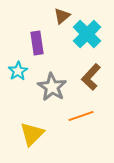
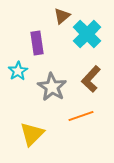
brown L-shape: moved 2 px down
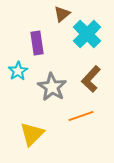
brown triangle: moved 2 px up
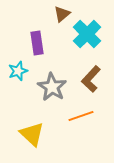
cyan star: rotated 12 degrees clockwise
yellow triangle: rotated 32 degrees counterclockwise
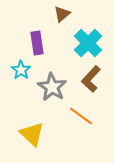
cyan cross: moved 1 px right, 9 px down
cyan star: moved 3 px right, 1 px up; rotated 18 degrees counterclockwise
orange line: rotated 55 degrees clockwise
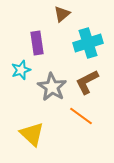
cyan cross: rotated 28 degrees clockwise
cyan star: rotated 18 degrees clockwise
brown L-shape: moved 4 px left, 3 px down; rotated 20 degrees clockwise
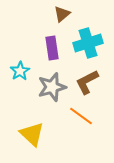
purple rectangle: moved 15 px right, 5 px down
cyan star: moved 1 px left, 1 px down; rotated 12 degrees counterclockwise
gray star: rotated 24 degrees clockwise
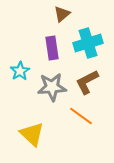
gray star: rotated 12 degrees clockwise
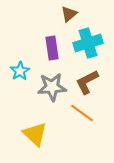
brown triangle: moved 7 px right
orange line: moved 1 px right, 3 px up
yellow triangle: moved 3 px right
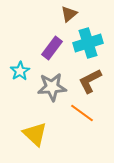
purple rectangle: rotated 45 degrees clockwise
brown L-shape: moved 3 px right, 1 px up
